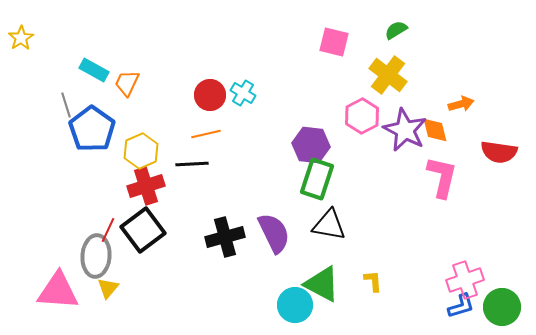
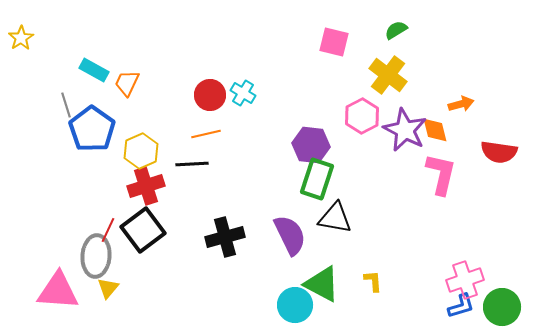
pink L-shape: moved 1 px left, 3 px up
black triangle: moved 6 px right, 7 px up
purple semicircle: moved 16 px right, 2 px down
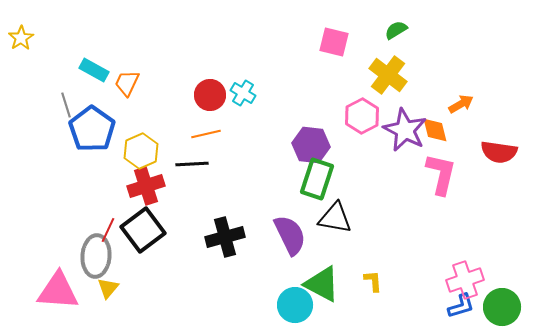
orange arrow: rotated 15 degrees counterclockwise
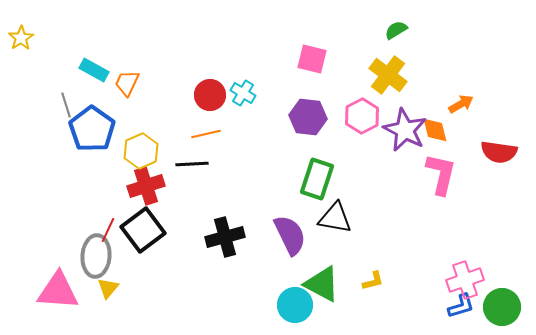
pink square: moved 22 px left, 17 px down
purple hexagon: moved 3 px left, 28 px up
yellow L-shape: rotated 80 degrees clockwise
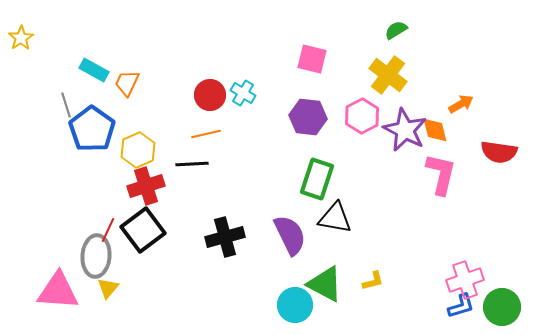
yellow hexagon: moved 3 px left, 1 px up
green triangle: moved 3 px right
